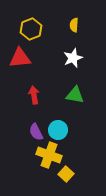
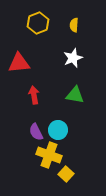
yellow hexagon: moved 7 px right, 6 px up
red triangle: moved 1 px left, 5 px down
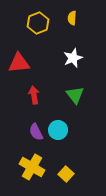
yellow semicircle: moved 2 px left, 7 px up
green triangle: rotated 42 degrees clockwise
yellow cross: moved 17 px left, 12 px down; rotated 10 degrees clockwise
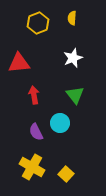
cyan circle: moved 2 px right, 7 px up
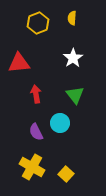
white star: rotated 12 degrees counterclockwise
red arrow: moved 2 px right, 1 px up
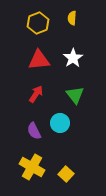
red triangle: moved 20 px right, 3 px up
red arrow: rotated 42 degrees clockwise
purple semicircle: moved 2 px left, 1 px up
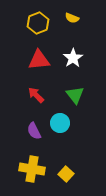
yellow semicircle: rotated 72 degrees counterclockwise
red arrow: moved 1 px down; rotated 78 degrees counterclockwise
yellow cross: moved 2 px down; rotated 20 degrees counterclockwise
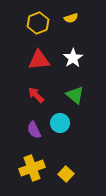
yellow semicircle: moved 1 px left; rotated 40 degrees counterclockwise
green triangle: rotated 12 degrees counterclockwise
purple semicircle: moved 1 px up
yellow cross: moved 1 px up; rotated 30 degrees counterclockwise
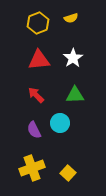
green triangle: rotated 42 degrees counterclockwise
yellow square: moved 2 px right, 1 px up
